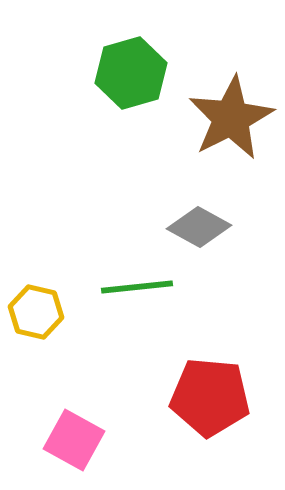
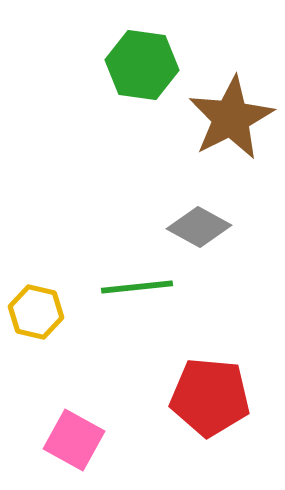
green hexagon: moved 11 px right, 8 px up; rotated 24 degrees clockwise
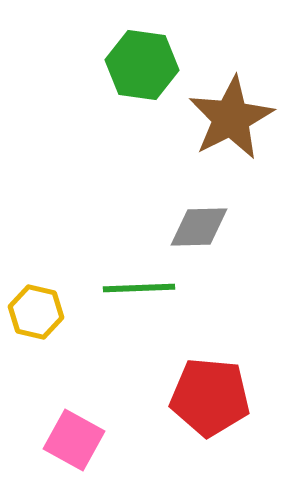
gray diamond: rotated 30 degrees counterclockwise
green line: moved 2 px right, 1 px down; rotated 4 degrees clockwise
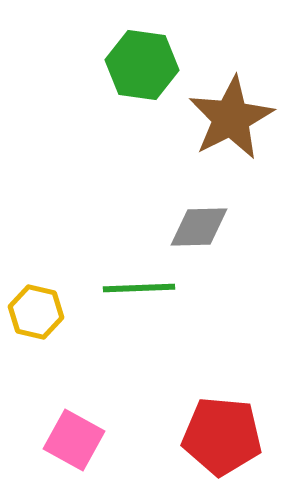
red pentagon: moved 12 px right, 39 px down
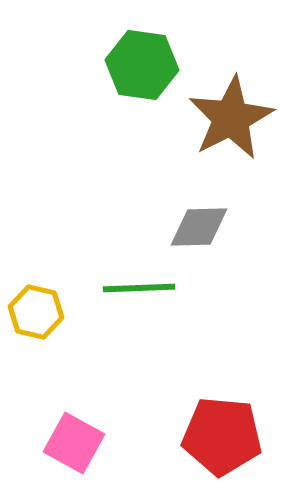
pink square: moved 3 px down
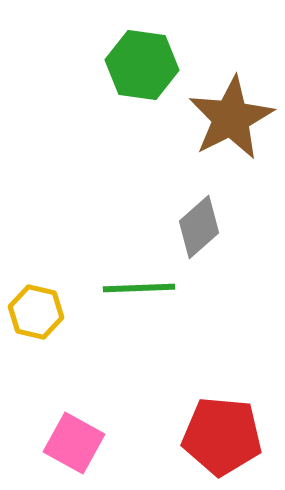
gray diamond: rotated 40 degrees counterclockwise
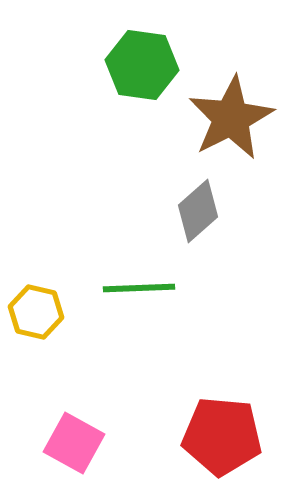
gray diamond: moved 1 px left, 16 px up
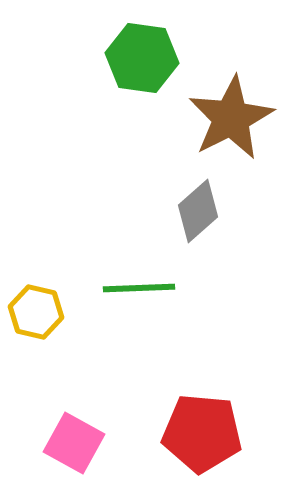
green hexagon: moved 7 px up
red pentagon: moved 20 px left, 3 px up
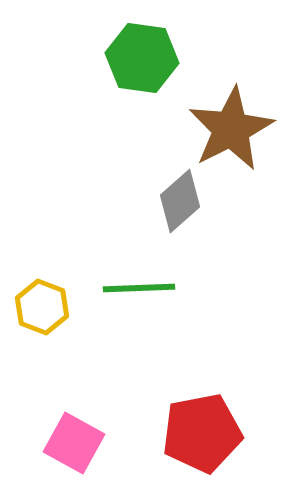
brown star: moved 11 px down
gray diamond: moved 18 px left, 10 px up
yellow hexagon: moved 6 px right, 5 px up; rotated 8 degrees clockwise
red pentagon: rotated 16 degrees counterclockwise
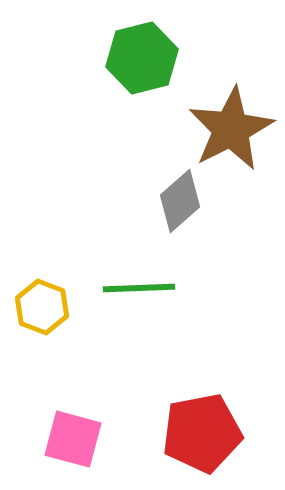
green hexagon: rotated 22 degrees counterclockwise
pink square: moved 1 px left, 4 px up; rotated 14 degrees counterclockwise
